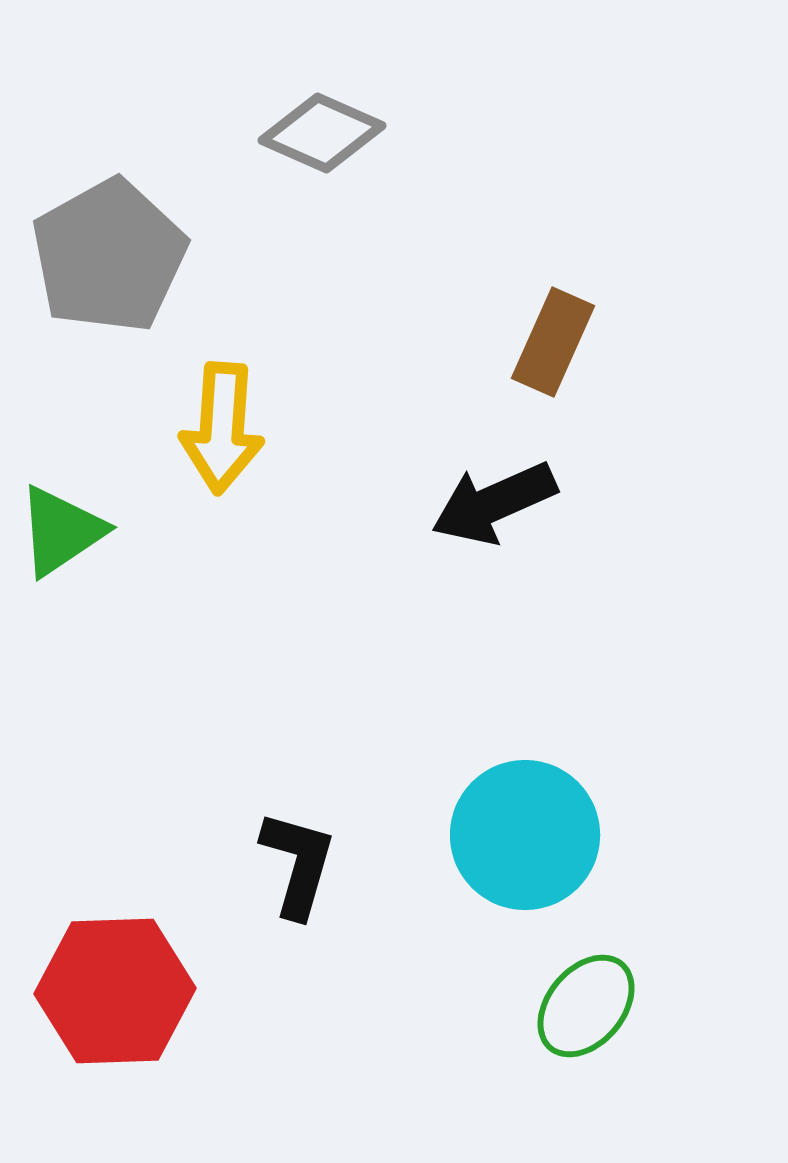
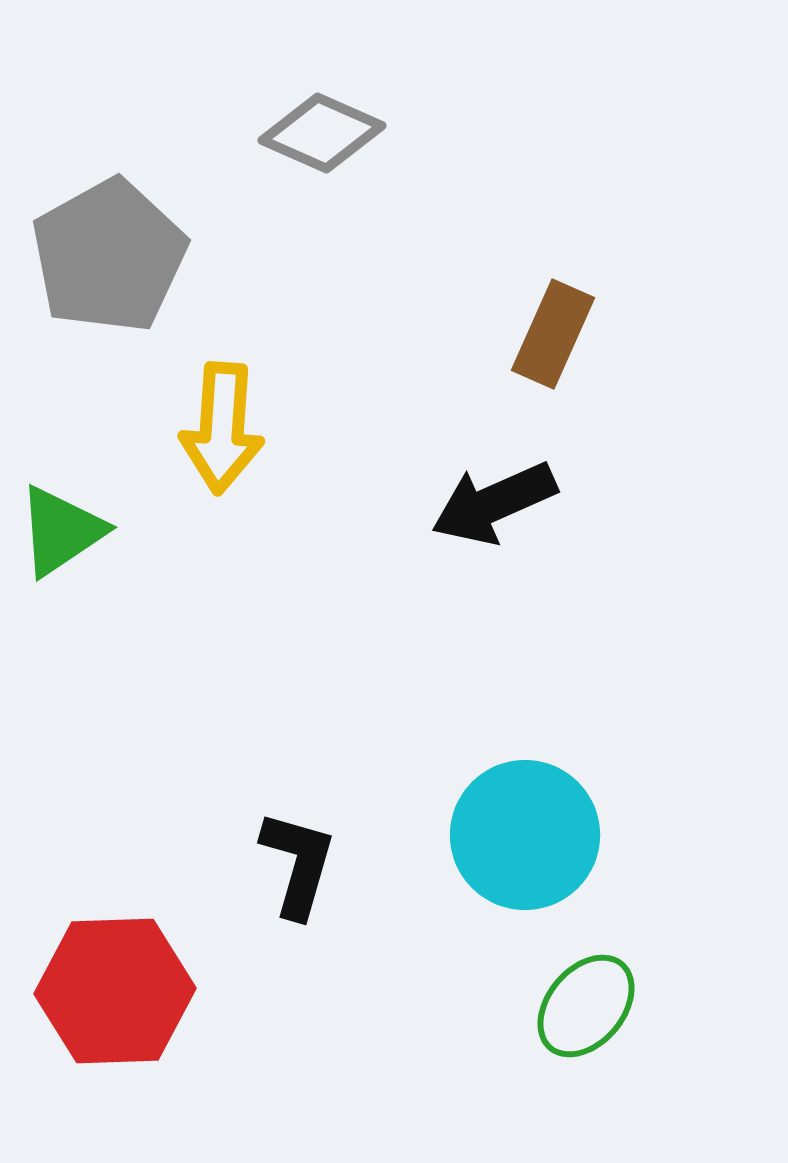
brown rectangle: moved 8 px up
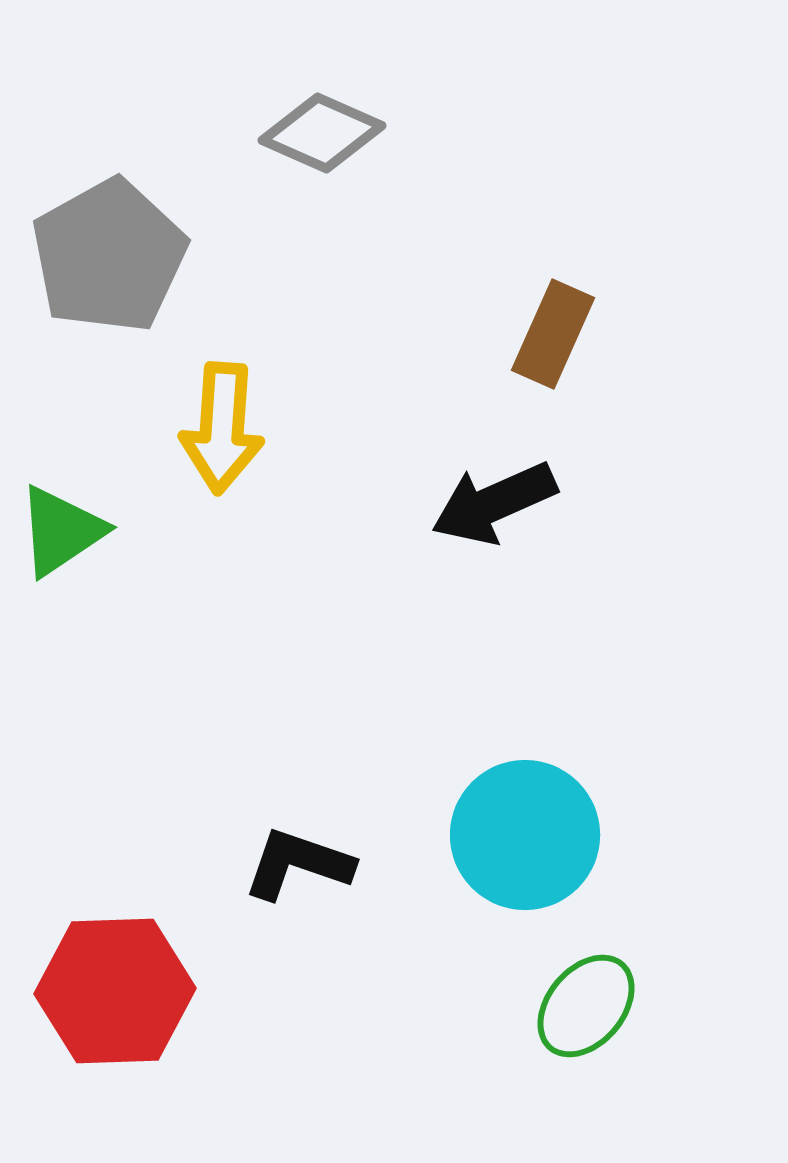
black L-shape: rotated 87 degrees counterclockwise
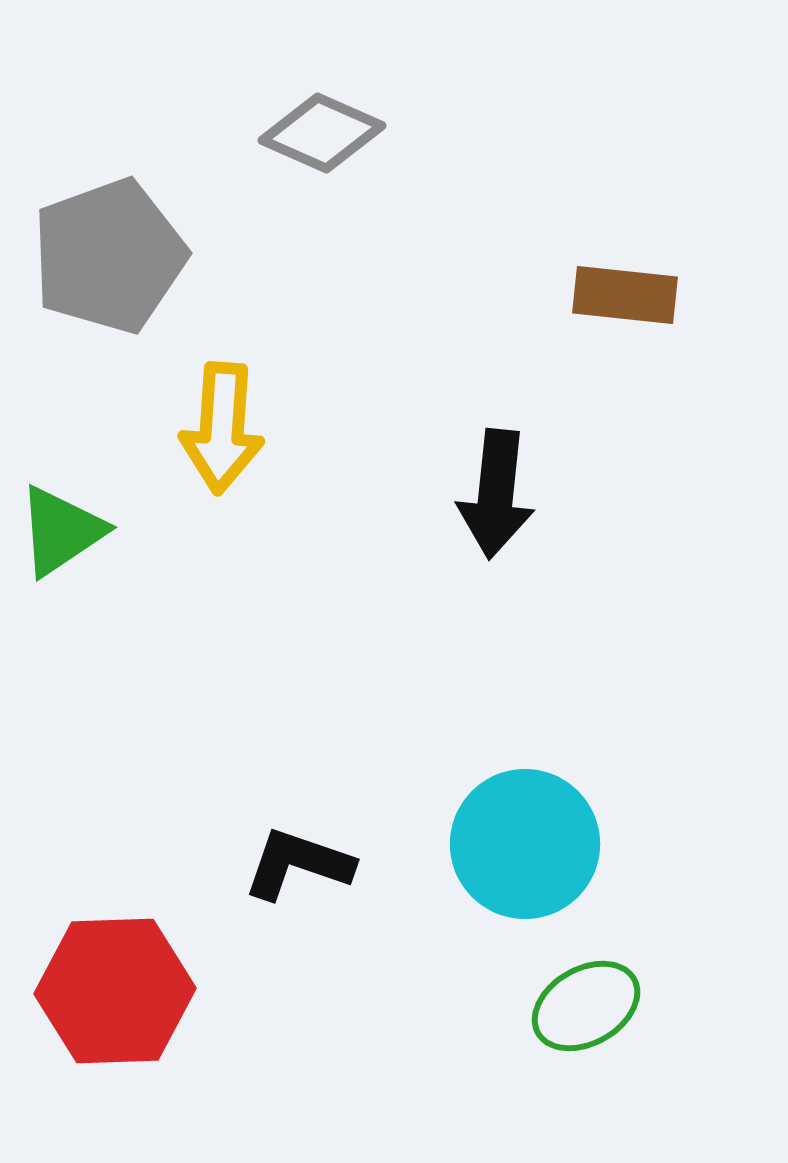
gray pentagon: rotated 9 degrees clockwise
brown rectangle: moved 72 px right, 39 px up; rotated 72 degrees clockwise
black arrow: moved 2 px right, 9 px up; rotated 60 degrees counterclockwise
cyan circle: moved 9 px down
green ellipse: rotated 20 degrees clockwise
